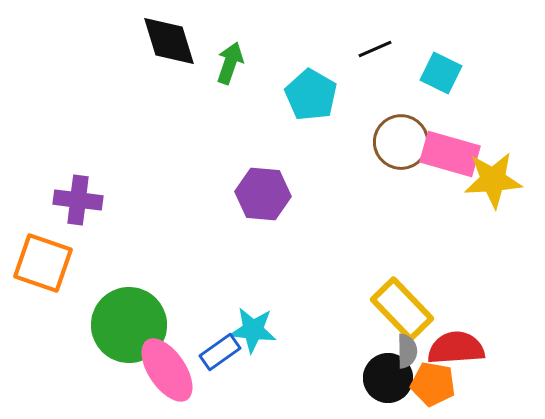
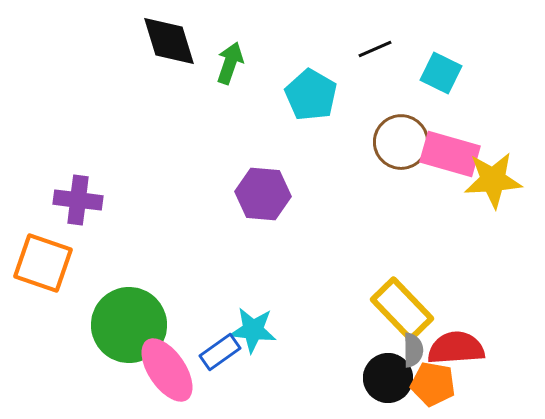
gray semicircle: moved 6 px right, 1 px up
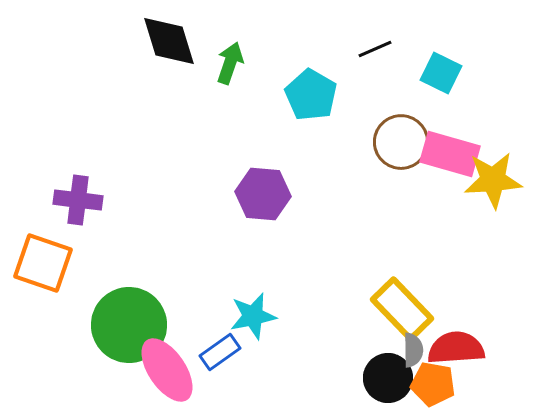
cyan star: moved 14 px up; rotated 18 degrees counterclockwise
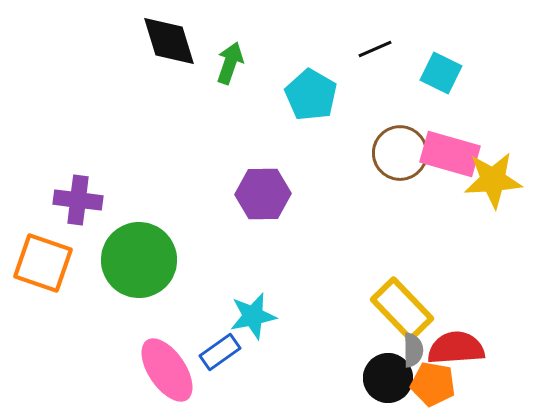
brown circle: moved 1 px left, 11 px down
purple hexagon: rotated 6 degrees counterclockwise
green circle: moved 10 px right, 65 px up
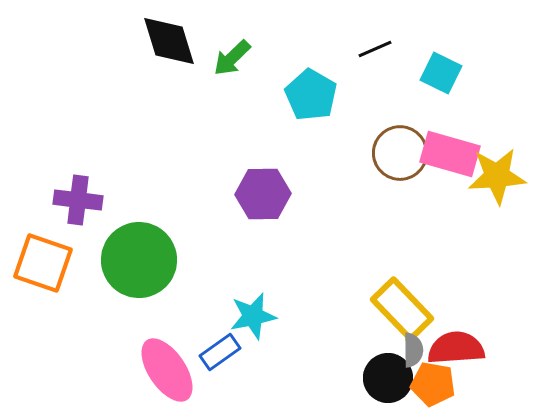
green arrow: moved 2 px right, 5 px up; rotated 153 degrees counterclockwise
yellow star: moved 4 px right, 4 px up
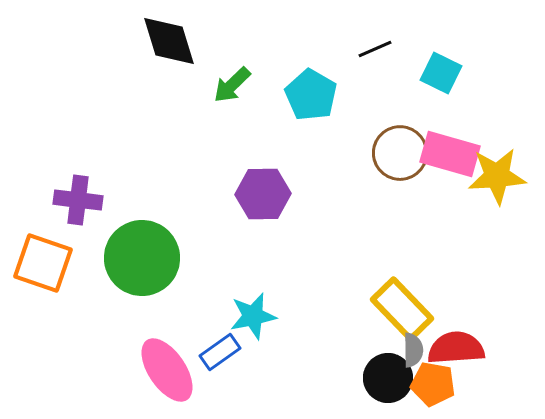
green arrow: moved 27 px down
green circle: moved 3 px right, 2 px up
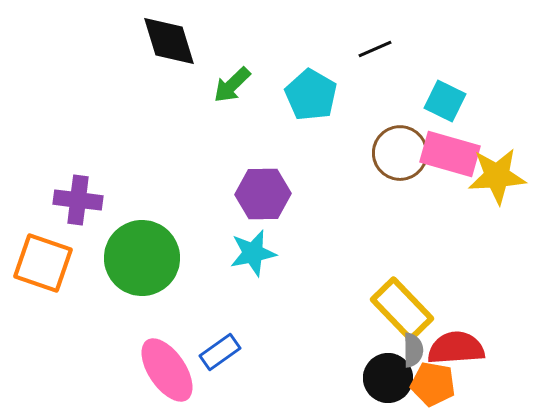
cyan square: moved 4 px right, 28 px down
cyan star: moved 63 px up
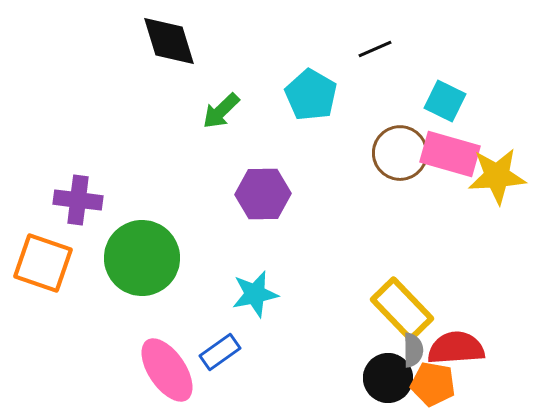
green arrow: moved 11 px left, 26 px down
cyan star: moved 2 px right, 41 px down
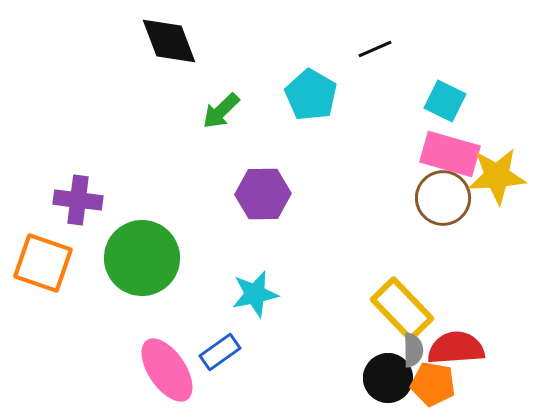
black diamond: rotated 4 degrees counterclockwise
brown circle: moved 43 px right, 45 px down
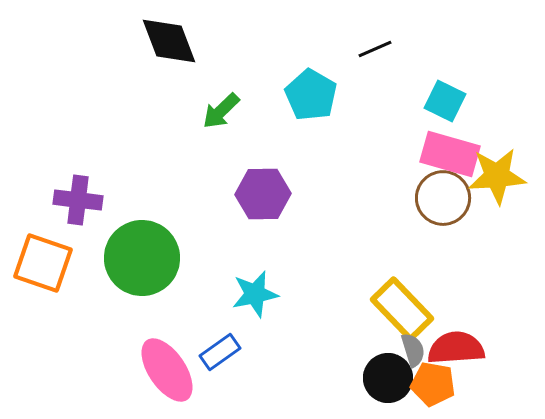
gray semicircle: rotated 16 degrees counterclockwise
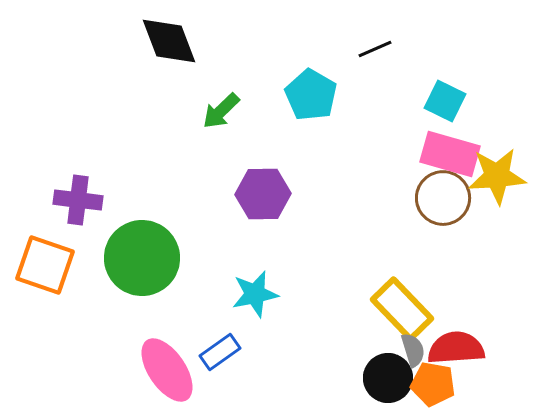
orange square: moved 2 px right, 2 px down
